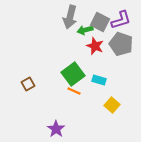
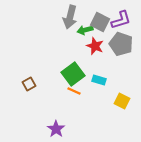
brown square: moved 1 px right
yellow square: moved 10 px right, 4 px up; rotated 14 degrees counterclockwise
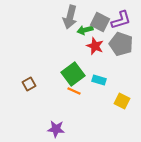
purple star: rotated 30 degrees counterclockwise
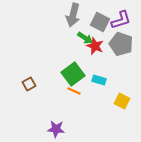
gray arrow: moved 3 px right, 2 px up
green arrow: moved 8 px down; rotated 133 degrees counterclockwise
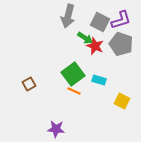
gray arrow: moved 5 px left, 1 px down
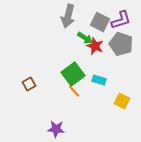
orange line: rotated 24 degrees clockwise
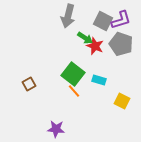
gray square: moved 3 px right, 1 px up
green square: rotated 15 degrees counterclockwise
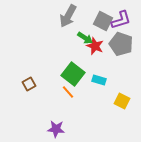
gray arrow: rotated 15 degrees clockwise
orange line: moved 6 px left, 1 px down
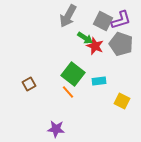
cyan rectangle: moved 1 px down; rotated 24 degrees counterclockwise
